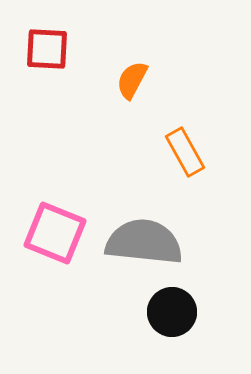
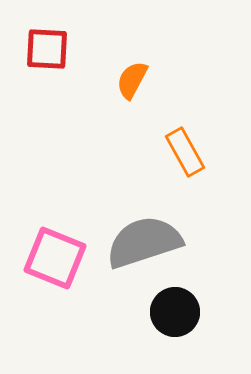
pink square: moved 25 px down
gray semicircle: rotated 24 degrees counterclockwise
black circle: moved 3 px right
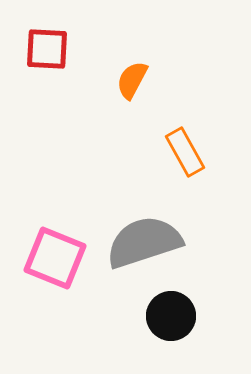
black circle: moved 4 px left, 4 px down
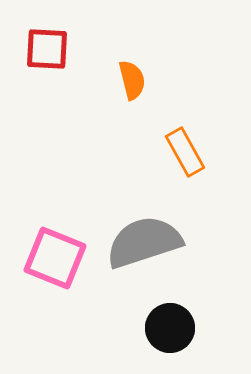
orange semicircle: rotated 138 degrees clockwise
black circle: moved 1 px left, 12 px down
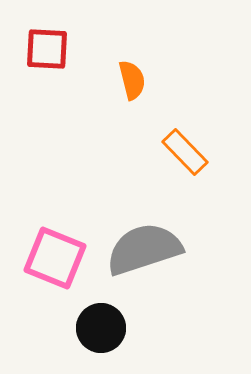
orange rectangle: rotated 15 degrees counterclockwise
gray semicircle: moved 7 px down
black circle: moved 69 px left
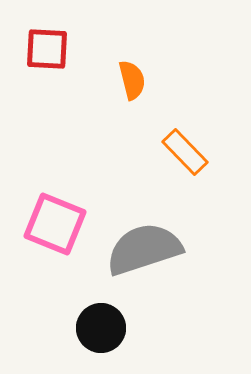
pink square: moved 34 px up
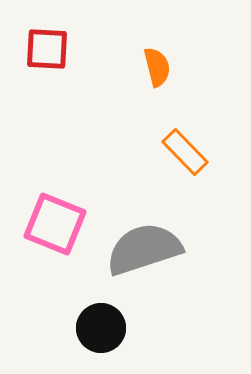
orange semicircle: moved 25 px right, 13 px up
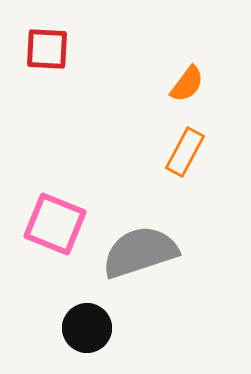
orange semicircle: moved 30 px right, 17 px down; rotated 51 degrees clockwise
orange rectangle: rotated 72 degrees clockwise
gray semicircle: moved 4 px left, 3 px down
black circle: moved 14 px left
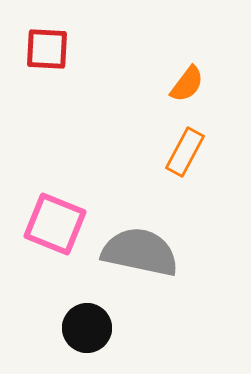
gray semicircle: rotated 30 degrees clockwise
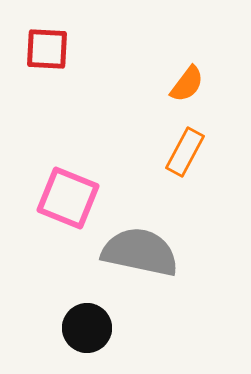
pink square: moved 13 px right, 26 px up
